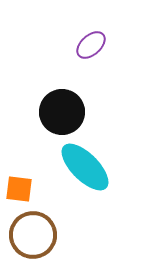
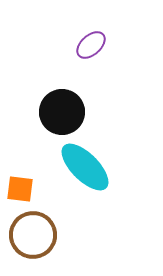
orange square: moved 1 px right
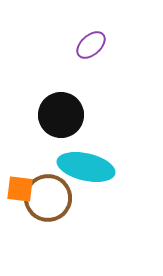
black circle: moved 1 px left, 3 px down
cyan ellipse: moved 1 px right; rotated 32 degrees counterclockwise
brown circle: moved 15 px right, 37 px up
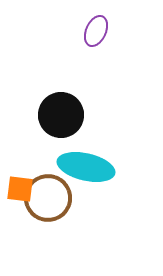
purple ellipse: moved 5 px right, 14 px up; rotated 24 degrees counterclockwise
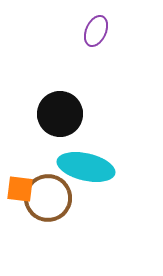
black circle: moved 1 px left, 1 px up
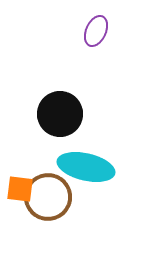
brown circle: moved 1 px up
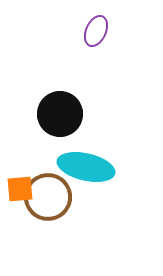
orange square: rotated 12 degrees counterclockwise
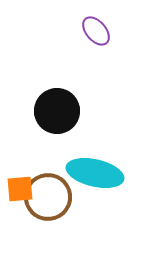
purple ellipse: rotated 64 degrees counterclockwise
black circle: moved 3 px left, 3 px up
cyan ellipse: moved 9 px right, 6 px down
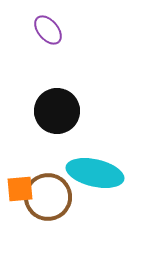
purple ellipse: moved 48 px left, 1 px up
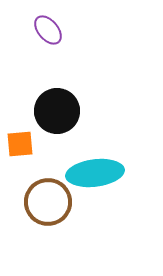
cyan ellipse: rotated 20 degrees counterclockwise
orange square: moved 45 px up
brown circle: moved 5 px down
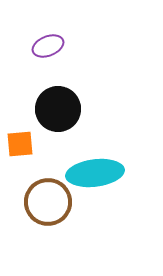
purple ellipse: moved 16 px down; rotated 72 degrees counterclockwise
black circle: moved 1 px right, 2 px up
